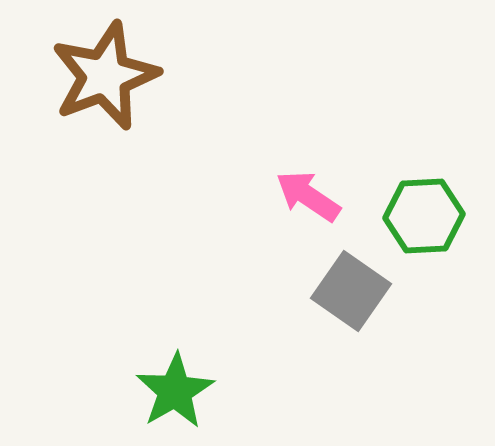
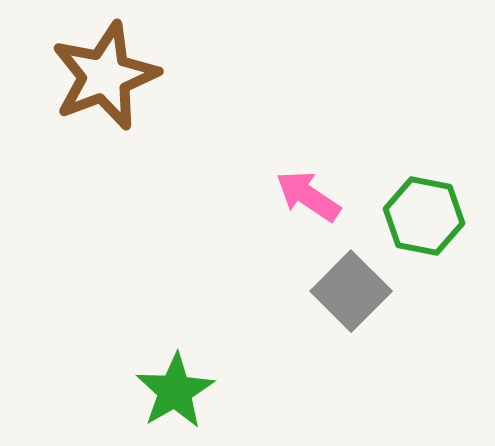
green hexagon: rotated 14 degrees clockwise
gray square: rotated 10 degrees clockwise
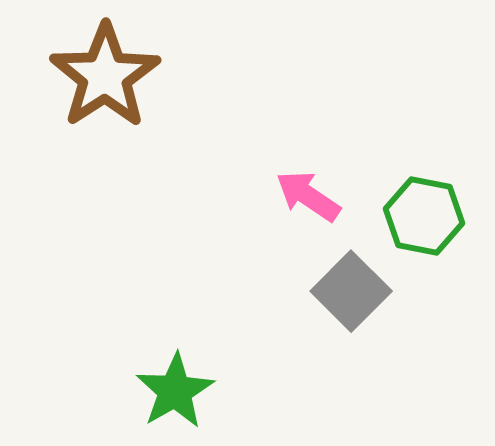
brown star: rotated 12 degrees counterclockwise
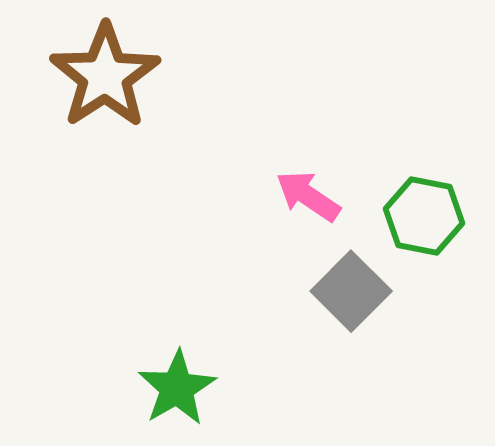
green star: moved 2 px right, 3 px up
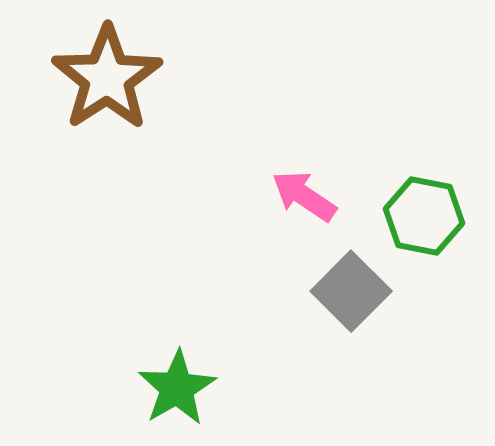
brown star: moved 2 px right, 2 px down
pink arrow: moved 4 px left
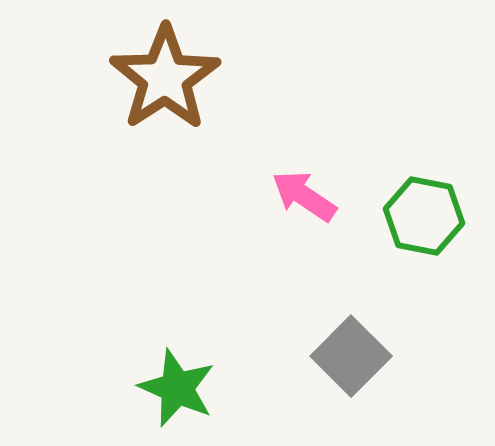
brown star: moved 58 px right
gray square: moved 65 px down
green star: rotated 18 degrees counterclockwise
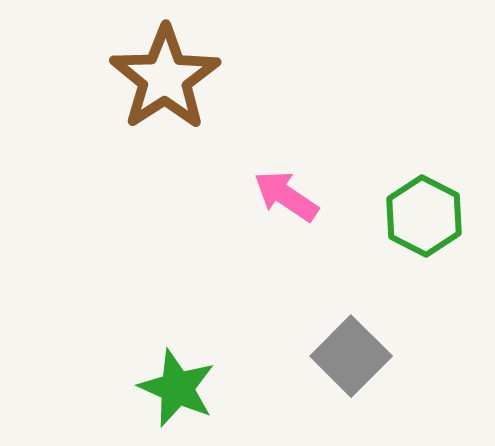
pink arrow: moved 18 px left
green hexagon: rotated 16 degrees clockwise
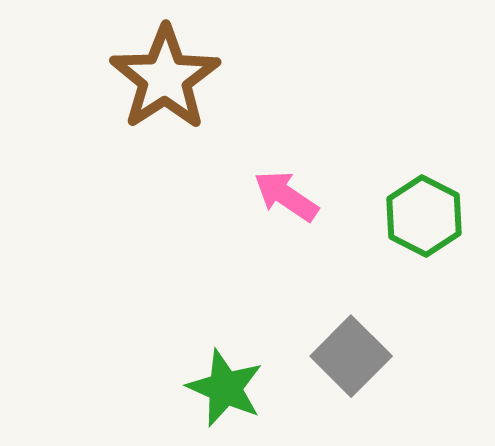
green star: moved 48 px right
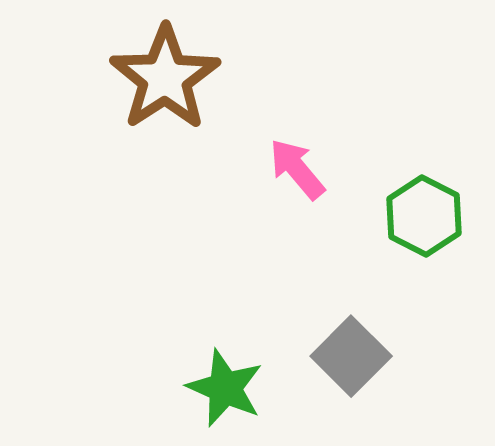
pink arrow: moved 11 px right, 27 px up; rotated 16 degrees clockwise
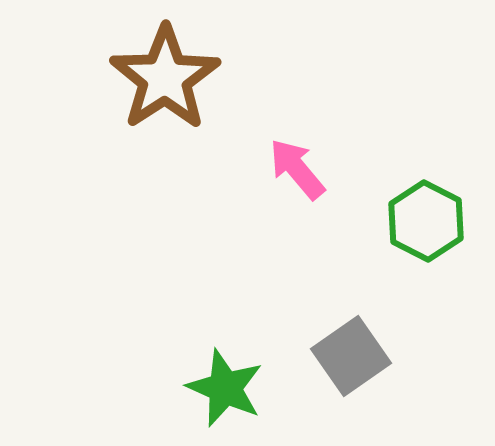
green hexagon: moved 2 px right, 5 px down
gray square: rotated 10 degrees clockwise
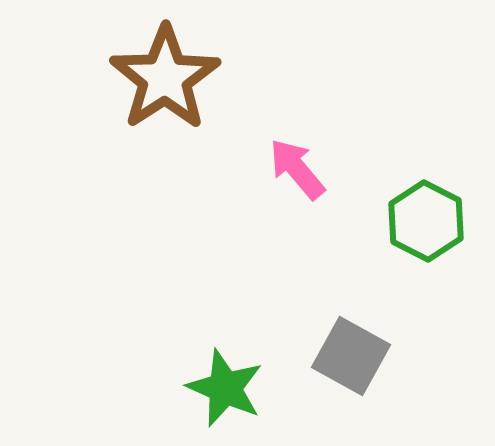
gray square: rotated 26 degrees counterclockwise
